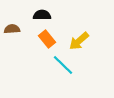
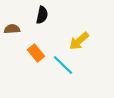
black semicircle: rotated 102 degrees clockwise
orange rectangle: moved 11 px left, 14 px down
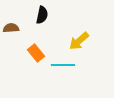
brown semicircle: moved 1 px left, 1 px up
cyan line: rotated 45 degrees counterclockwise
